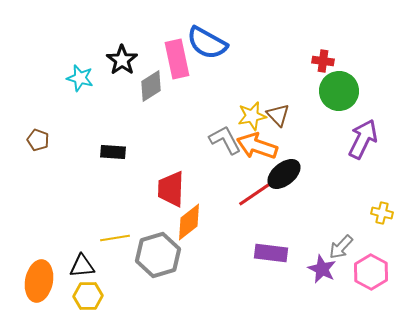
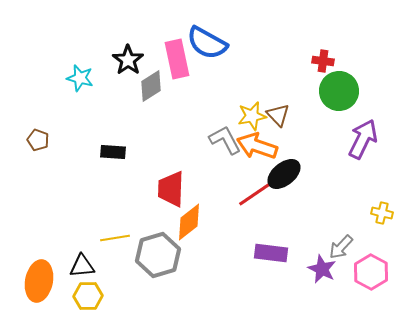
black star: moved 6 px right
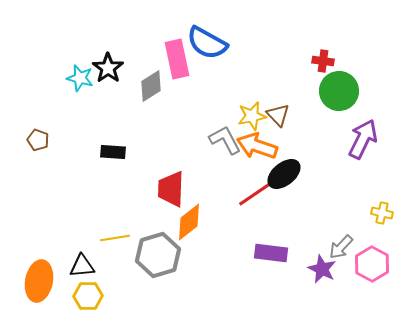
black star: moved 20 px left, 8 px down
pink hexagon: moved 1 px right, 8 px up
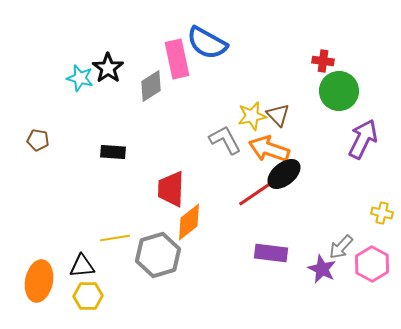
brown pentagon: rotated 10 degrees counterclockwise
orange arrow: moved 12 px right, 3 px down
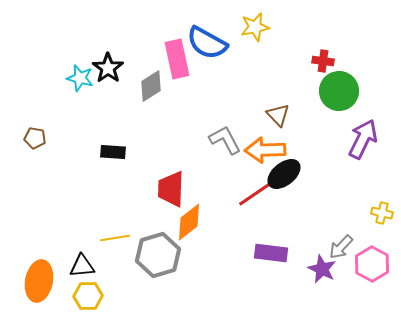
yellow star: moved 3 px right, 89 px up
brown pentagon: moved 3 px left, 2 px up
orange arrow: moved 4 px left, 1 px down; rotated 21 degrees counterclockwise
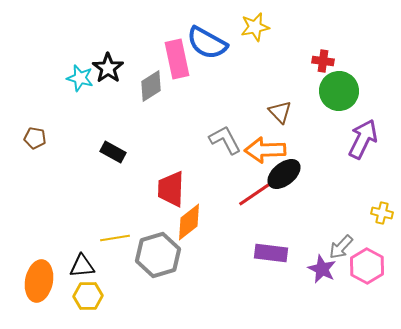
brown triangle: moved 2 px right, 3 px up
black rectangle: rotated 25 degrees clockwise
pink hexagon: moved 5 px left, 2 px down
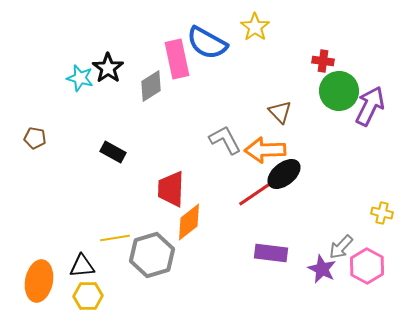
yellow star: rotated 24 degrees counterclockwise
purple arrow: moved 7 px right, 33 px up
gray hexagon: moved 6 px left
